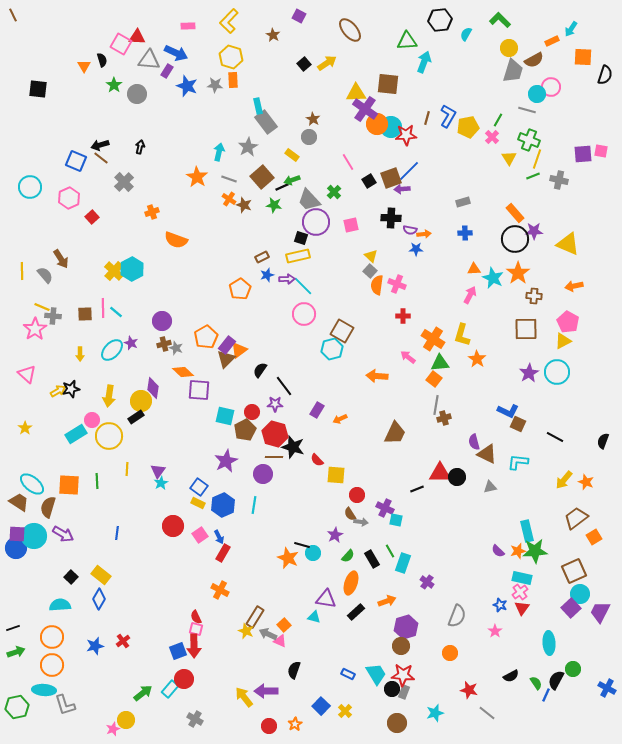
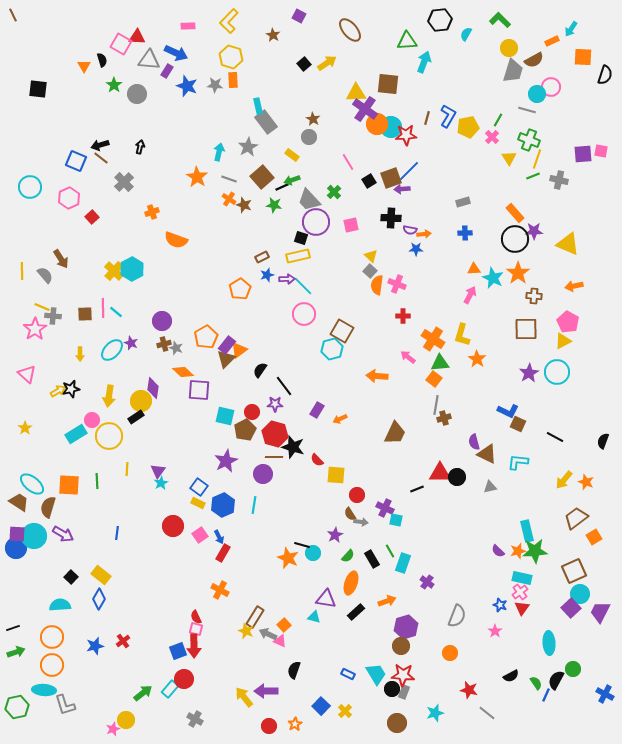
blue cross at (607, 688): moved 2 px left, 6 px down
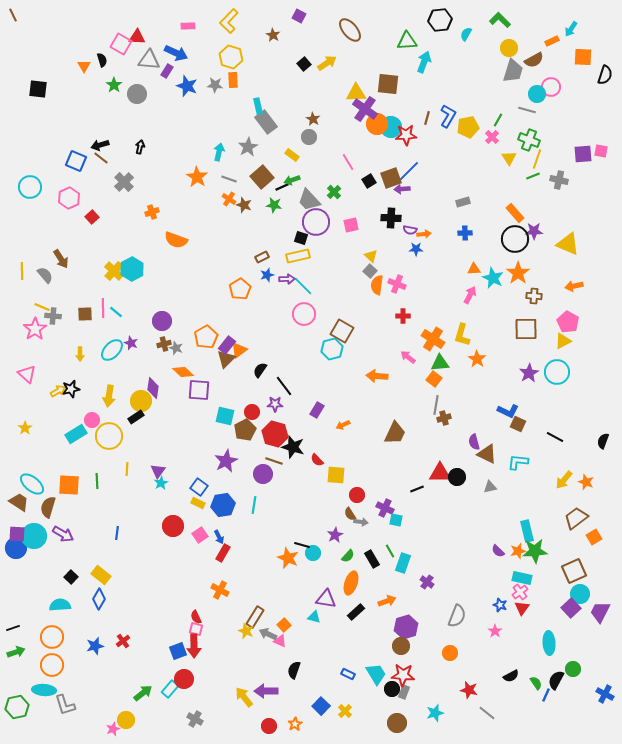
orange arrow at (340, 419): moved 3 px right, 6 px down
brown line at (274, 457): moved 4 px down; rotated 18 degrees clockwise
blue hexagon at (223, 505): rotated 15 degrees clockwise
